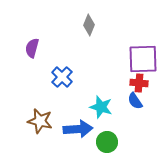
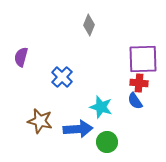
purple semicircle: moved 11 px left, 9 px down
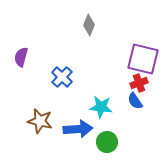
purple square: rotated 16 degrees clockwise
red cross: rotated 24 degrees counterclockwise
cyan star: rotated 10 degrees counterclockwise
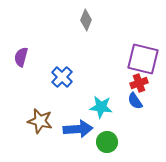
gray diamond: moved 3 px left, 5 px up
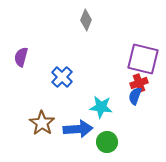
blue semicircle: moved 5 px up; rotated 54 degrees clockwise
brown star: moved 2 px right, 2 px down; rotated 20 degrees clockwise
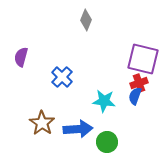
cyan star: moved 3 px right, 6 px up
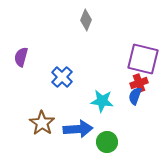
cyan star: moved 2 px left
